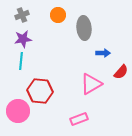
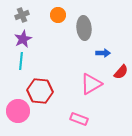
purple star: rotated 18 degrees counterclockwise
pink rectangle: rotated 42 degrees clockwise
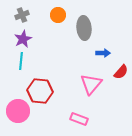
pink triangle: rotated 20 degrees counterclockwise
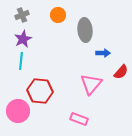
gray ellipse: moved 1 px right, 2 px down
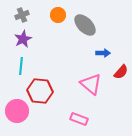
gray ellipse: moved 5 px up; rotated 40 degrees counterclockwise
cyan line: moved 5 px down
pink triangle: rotated 30 degrees counterclockwise
pink circle: moved 1 px left
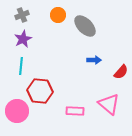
gray ellipse: moved 1 px down
blue arrow: moved 9 px left, 7 px down
pink triangle: moved 18 px right, 20 px down
pink rectangle: moved 4 px left, 8 px up; rotated 18 degrees counterclockwise
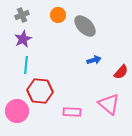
blue arrow: rotated 16 degrees counterclockwise
cyan line: moved 5 px right, 1 px up
pink rectangle: moved 3 px left, 1 px down
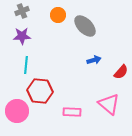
gray cross: moved 4 px up
purple star: moved 1 px left, 3 px up; rotated 24 degrees clockwise
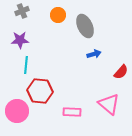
gray ellipse: rotated 20 degrees clockwise
purple star: moved 2 px left, 4 px down
blue arrow: moved 6 px up
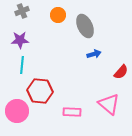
cyan line: moved 4 px left
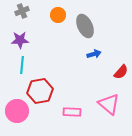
red hexagon: rotated 15 degrees counterclockwise
